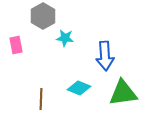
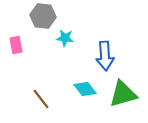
gray hexagon: rotated 25 degrees counterclockwise
cyan diamond: moved 6 px right, 1 px down; rotated 30 degrees clockwise
green triangle: moved 1 px down; rotated 8 degrees counterclockwise
brown line: rotated 40 degrees counterclockwise
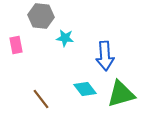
gray hexagon: moved 2 px left
green triangle: moved 2 px left
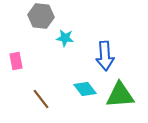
pink rectangle: moved 16 px down
green triangle: moved 1 px left, 1 px down; rotated 12 degrees clockwise
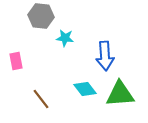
green triangle: moved 1 px up
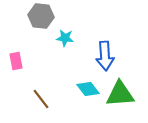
cyan diamond: moved 3 px right
